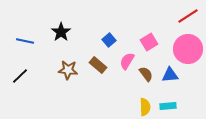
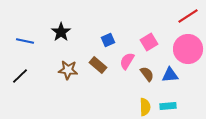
blue square: moved 1 px left; rotated 16 degrees clockwise
brown semicircle: moved 1 px right
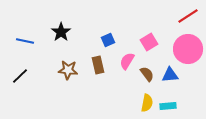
brown rectangle: rotated 36 degrees clockwise
yellow semicircle: moved 2 px right, 4 px up; rotated 12 degrees clockwise
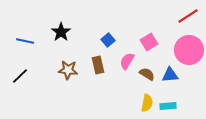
blue square: rotated 16 degrees counterclockwise
pink circle: moved 1 px right, 1 px down
brown semicircle: rotated 21 degrees counterclockwise
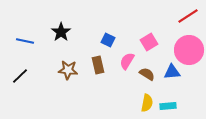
blue square: rotated 24 degrees counterclockwise
blue triangle: moved 2 px right, 3 px up
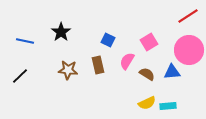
yellow semicircle: rotated 54 degrees clockwise
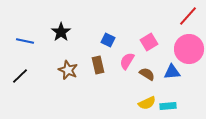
red line: rotated 15 degrees counterclockwise
pink circle: moved 1 px up
brown star: rotated 18 degrees clockwise
